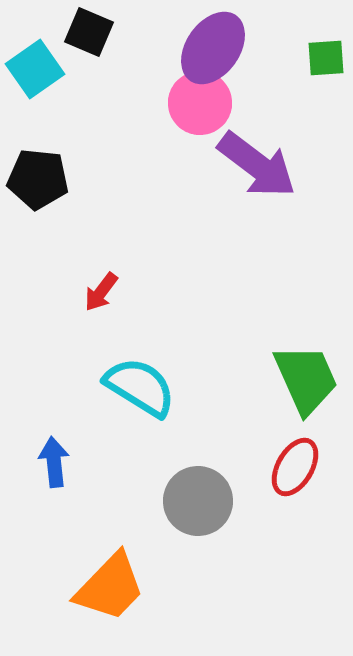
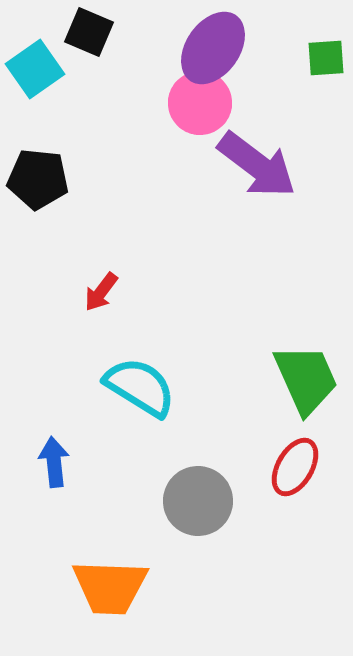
orange trapezoid: rotated 48 degrees clockwise
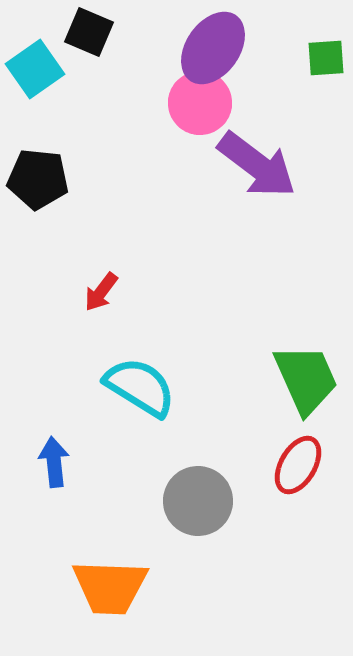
red ellipse: moved 3 px right, 2 px up
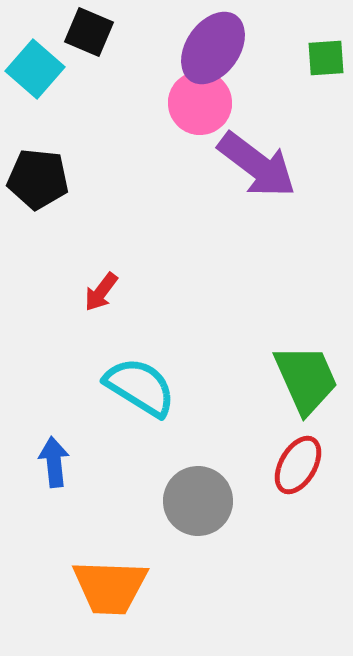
cyan square: rotated 14 degrees counterclockwise
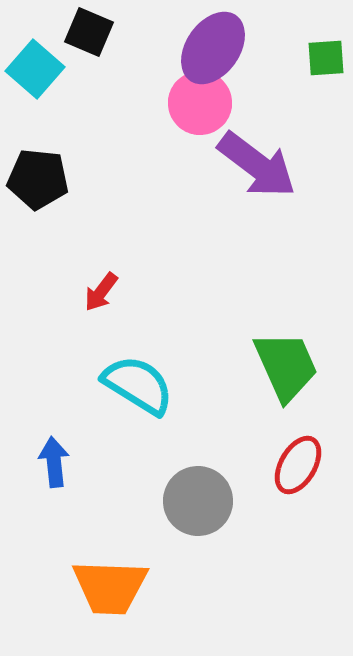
green trapezoid: moved 20 px left, 13 px up
cyan semicircle: moved 2 px left, 2 px up
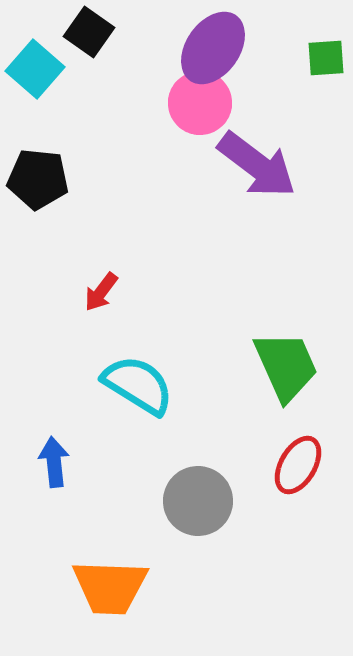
black square: rotated 12 degrees clockwise
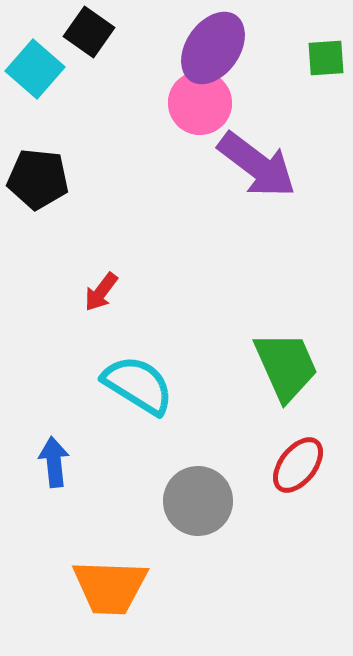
red ellipse: rotated 8 degrees clockwise
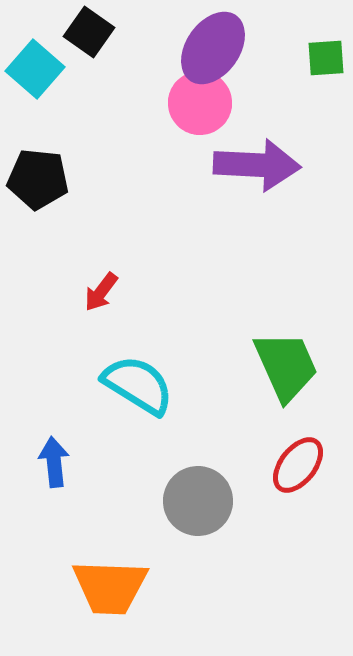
purple arrow: rotated 34 degrees counterclockwise
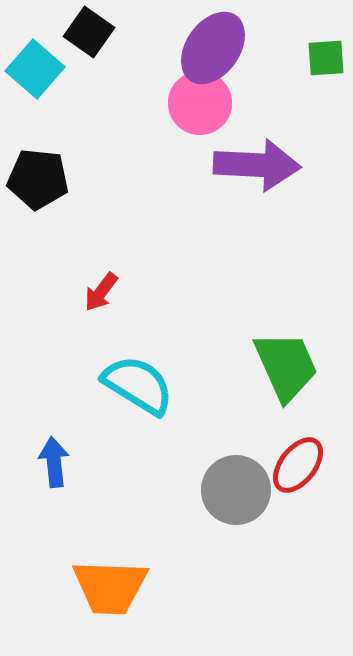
gray circle: moved 38 px right, 11 px up
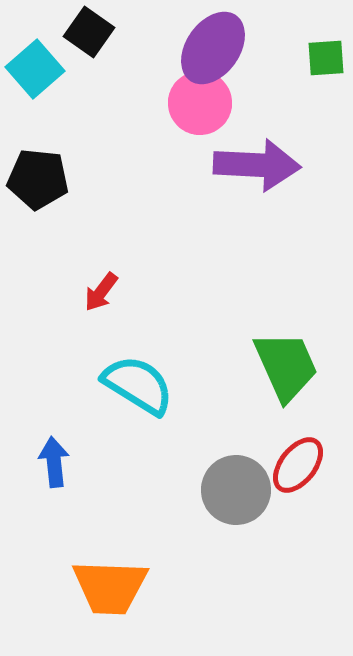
cyan square: rotated 8 degrees clockwise
